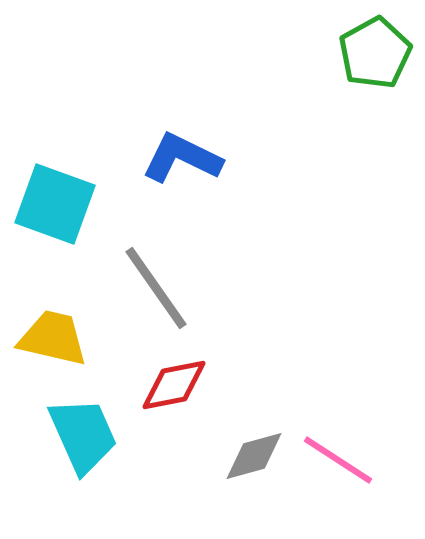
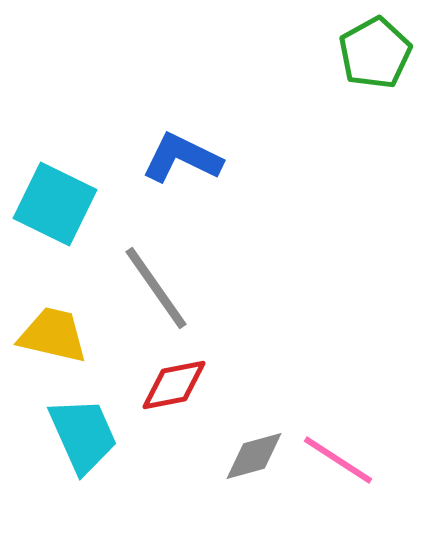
cyan square: rotated 6 degrees clockwise
yellow trapezoid: moved 3 px up
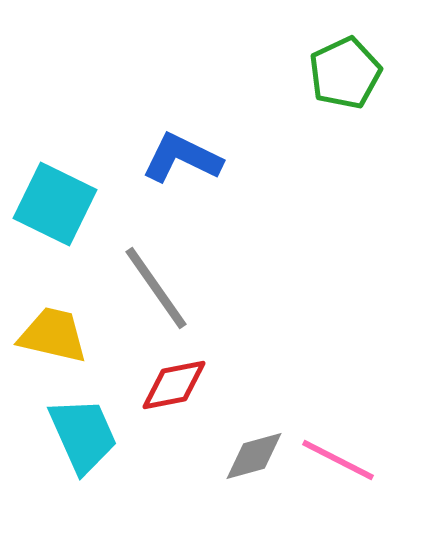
green pentagon: moved 30 px left, 20 px down; rotated 4 degrees clockwise
pink line: rotated 6 degrees counterclockwise
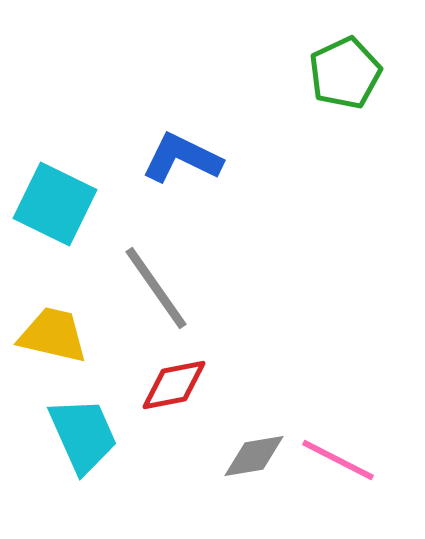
gray diamond: rotated 6 degrees clockwise
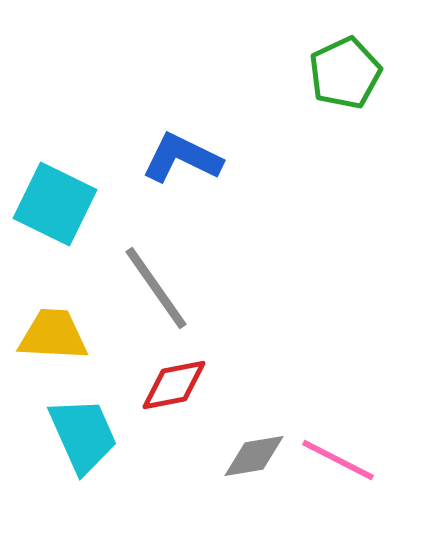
yellow trapezoid: rotated 10 degrees counterclockwise
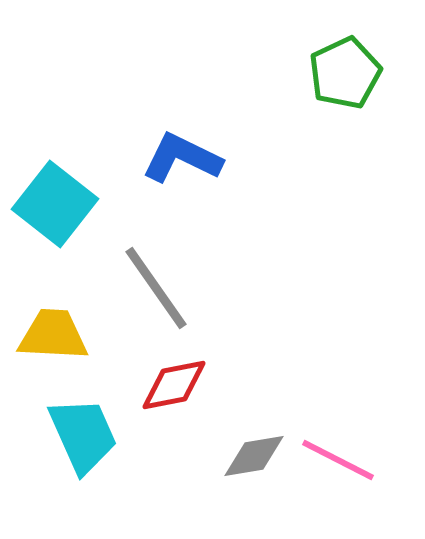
cyan square: rotated 12 degrees clockwise
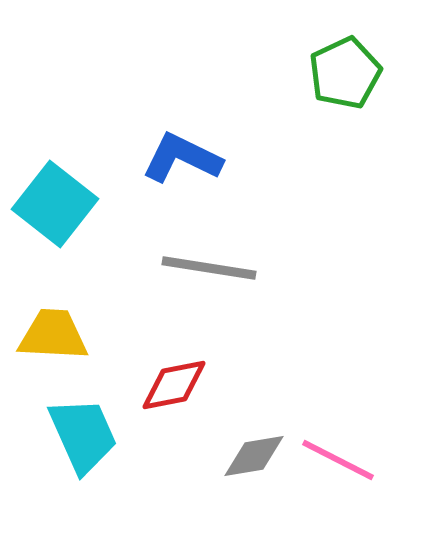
gray line: moved 53 px right, 20 px up; rotated 46 degrees counterclockwise
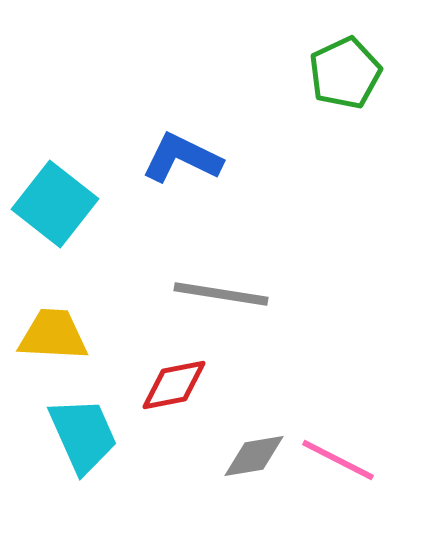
gray line: moved 12 px right, 26 px down
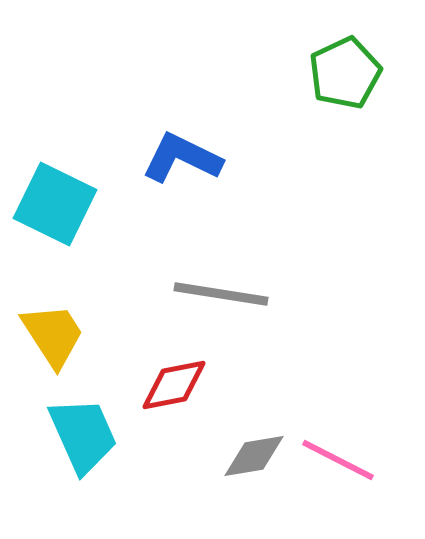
cyan square: rotated 12 degrees counterclockwise
yellow trapezoid: rotated 54 degrees clockwise
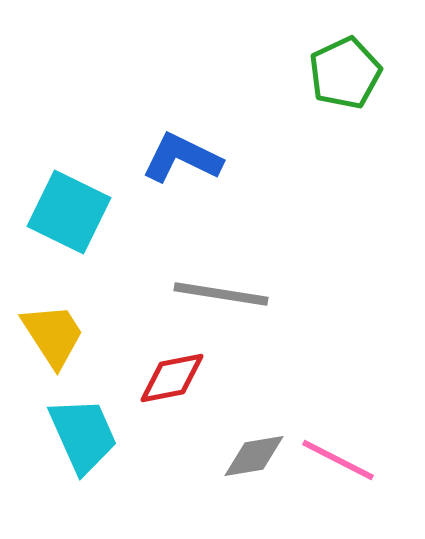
cyan square: moved 14 px right, 8 px down
red diamond: moved 2 px left, 7 px up
